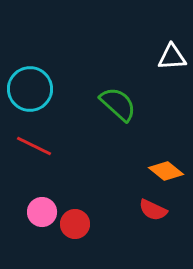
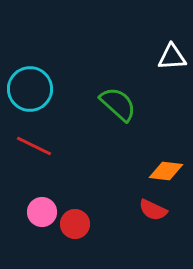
orange diamond: rotated 32 degrees counterclockwise
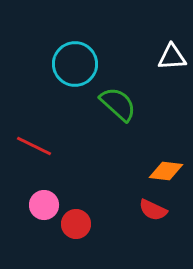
cyan circle: moved 45 px right, 25 px up
pink circle: moved 2 px right, 7 px up
red circle: moved 1 px right
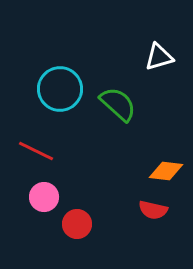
white triangle: moved 13 px left; rotated 12 degrees counterclockwise
cyan circle: moved 15 px left, 25 px down
red line: moved 2 px right, 5 px down
pink circle: moved 8 px up
red semicircle: rotated 12 degrees counterclockwise
red circle: moved 1 px right
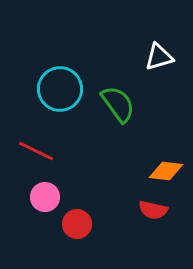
green semicircle: rotated 12 degrees clockwise
pink circle: moved 1 px right
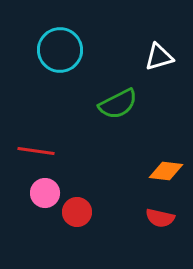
cyan circle: moved 39 px up
green semicircle: rotated 99 degrees clockwise
red line: rotated 18 degrees counterclockwise
pink circle: moved 4 px up
red semicircle: moved 7 px right, 8 px down
red circle: moved 12 px up
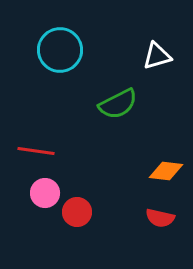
white triangle: moved 2 px left, 1 px up
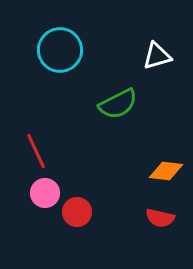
red line: rotated 57 degrees clockwise
